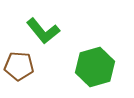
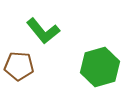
green hexagon: moved 5 px right
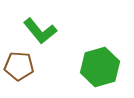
green L-shape: moved 3 px left
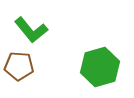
green L-shape: moved 9 px left, 1 px up
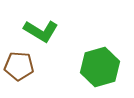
green L-shape: moved 10 px right, 1 px down; rotated 20 degrees counterclockwise
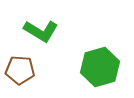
brown pentagon: moved 1 px right, 4 px down
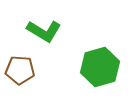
green L-shape: moved 3 px right
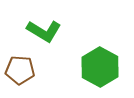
green hexagon: rotated 15 degrees counterclockwise
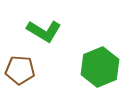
green hexagon: rotated 9 degrees clockwise
